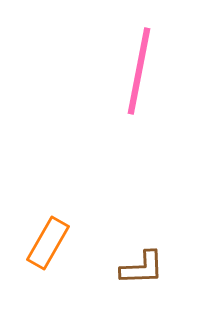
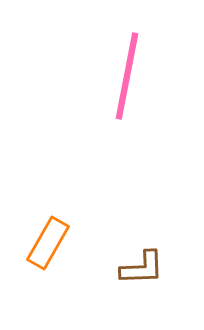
pink line: moved 12 px left, 5 px down
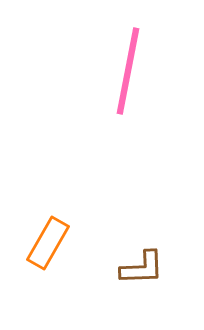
pink line: moved 1 px right, 5 px up
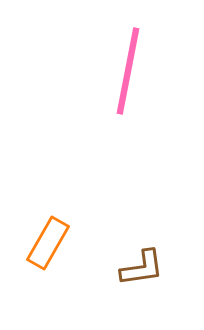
brown L-shape: rotated 6 degrees counterclockwise
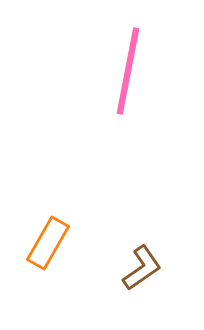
brown L-shape: rotated 27 degrees counterclockwise
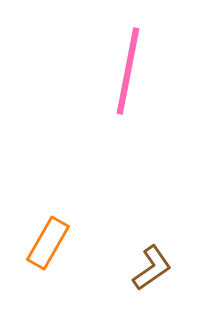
brown L-shape: moved 10 px right
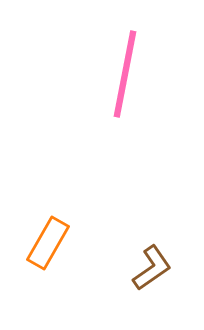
pink line: moved 3 px left, 3 px down
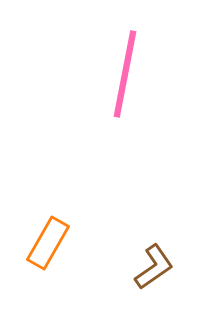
brown L-shape: moved 2 px right, 1 px up
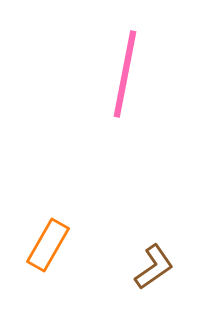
orange rectangle: moved 2 px down
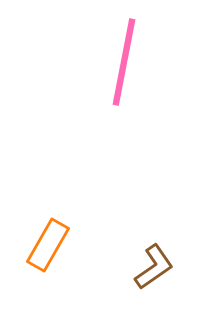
pink line: moved 1 px left, 12 px up
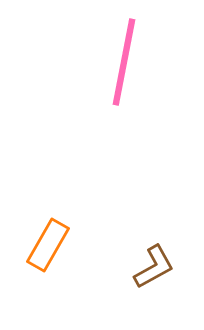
brown L-shape: rotated 6 degrees clockwise
